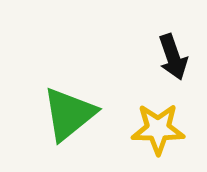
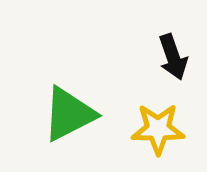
green triangle: rotated 12 degrees clockwise
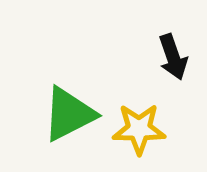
yellow star: moved 19 px left
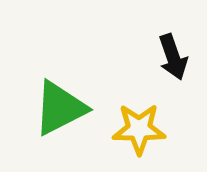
green triangle: moved 9 px left, 6 px up
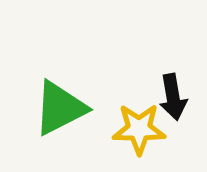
black arrow: moved 40 px down; rotated 9 degrees clockwise
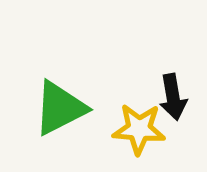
yellow star: rotated 4 degrees clockwise
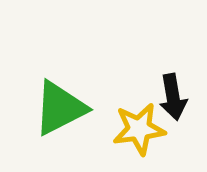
yellow star: rotated 12 degrees counterclockwise
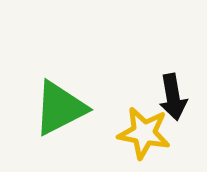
yellow star: moved 5 px right, 4 px down; rotated 18 degrees clockwise
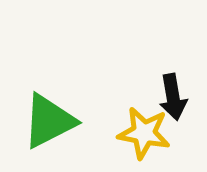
green triangle: moved 11 px left, 13 px down
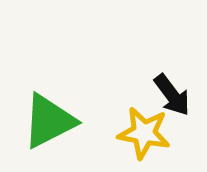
black arrow: moved 1 px left, 2 px up; rotated 27 degrees counterclockwise
